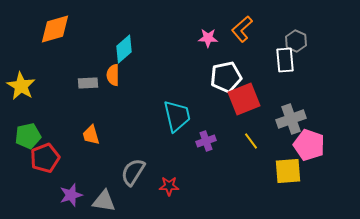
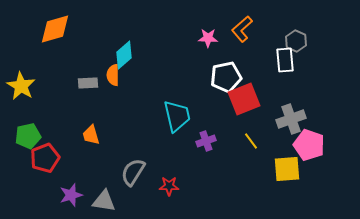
cyan diamond: moved 6 px down
yellow square: moved 1 px left, 2 px up
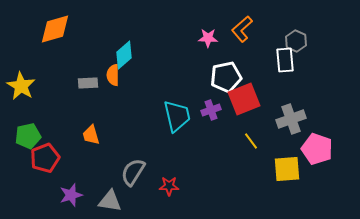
purple cross: moved 5 px right, 31 px up
pink pentagon: moved 8 px right, 4 px down
gray triangle: moved 6 px right
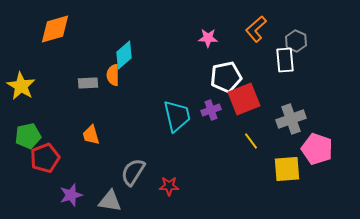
orange L-shape: moved 14 px right
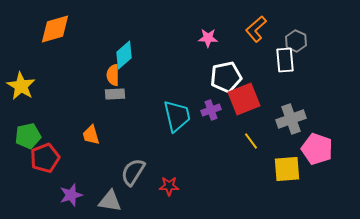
gray rectangle: moved 27 px right, 11 px down
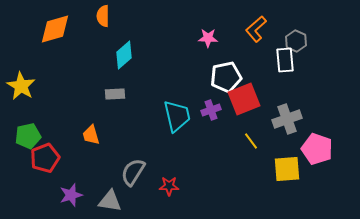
orange semicircle: moved 10 px left, 59 px up
gray cross: moved 4 px left
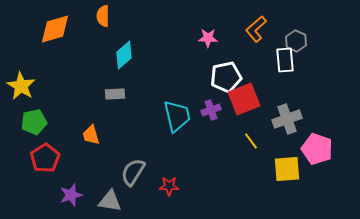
green pentagon: moved 6 px right, 14 px up
red pentagon: rotated 12 degrees counterclockwise
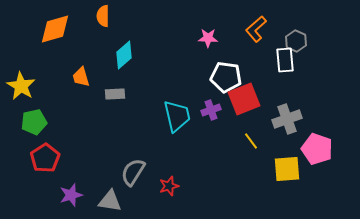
white pentagon: rotated 20 degrees clockwise
orange trapezoid: moved 10 px left, 58 px up
red star: rotated 18 degrees counterclockwise
